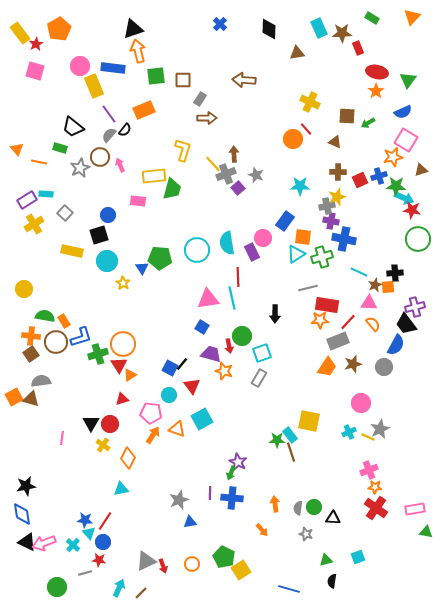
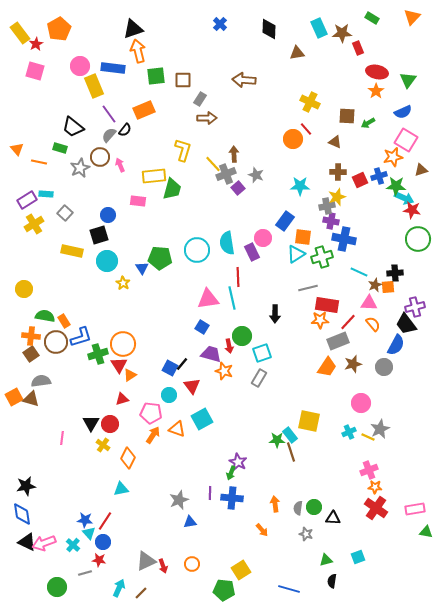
green pentagon at (224, 557): moved 33 px down; rotated 20 degrees counterclockwise
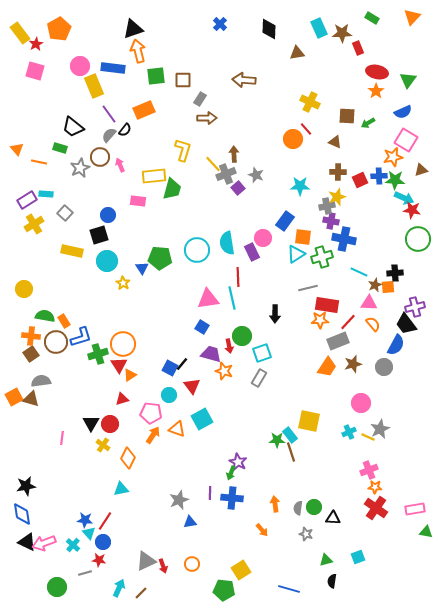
blue cross at (379, 176): rotated 14 degrees clockwise
green star at (396, 186): moved 1 px left, 6 px up
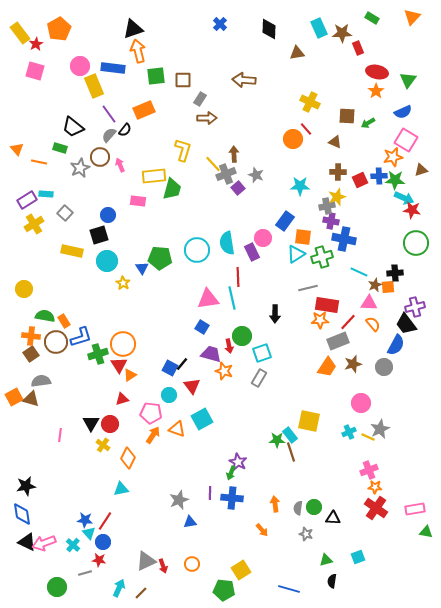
green circle at (418, 239): moved 2 px left, 4 px down
pink line at (62, 438): moved 2 px left, 3 px up
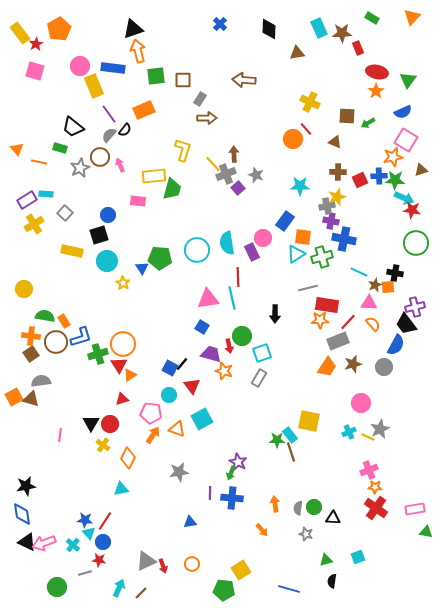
black cross at (395, 273): rotated 14 degrees clockwise
gray star at (179, 500): moved 28 px up; rotated 12 degrees clockwise
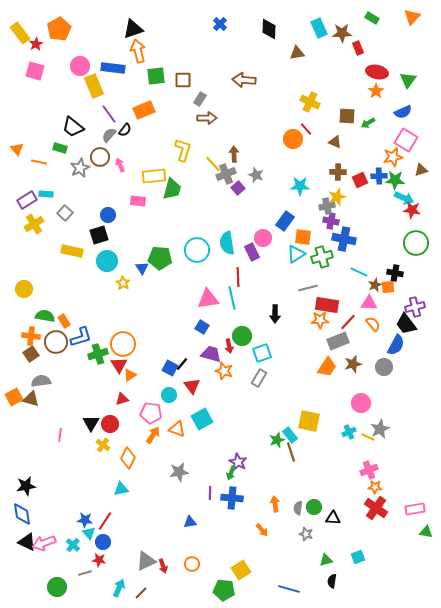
green star at (277, 440): rotated 21 degrees counterclockwise
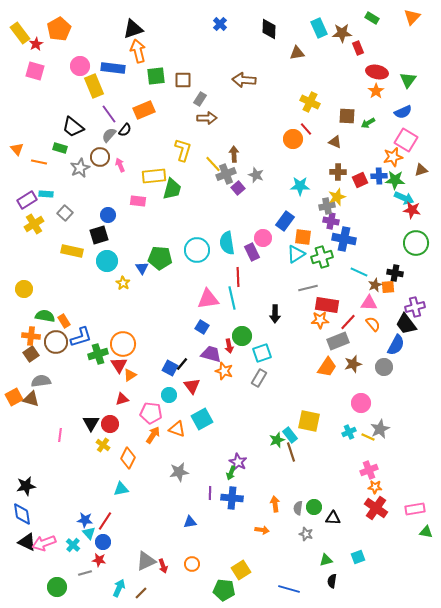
orange arrow at (262, 530): rotated 40 degrees counterclockwise
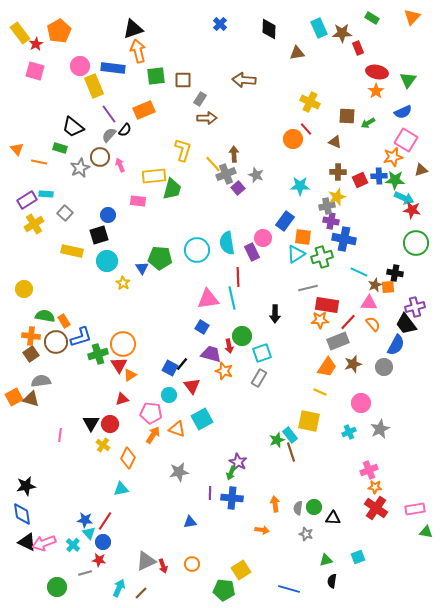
orange pentagon at (59, 29): moved 2 px down
yellow line at (368, 437): moved 48 px left, 45 px up
